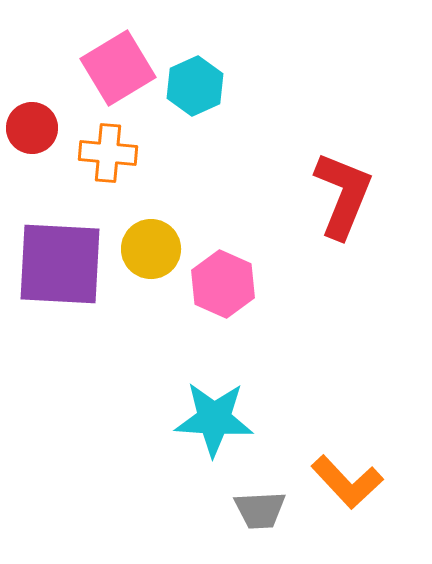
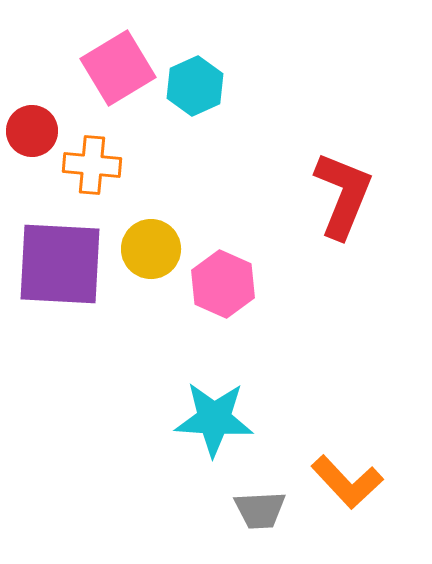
red circle: moved 3 px down
orange cross: moved 16 px left, 12 px down
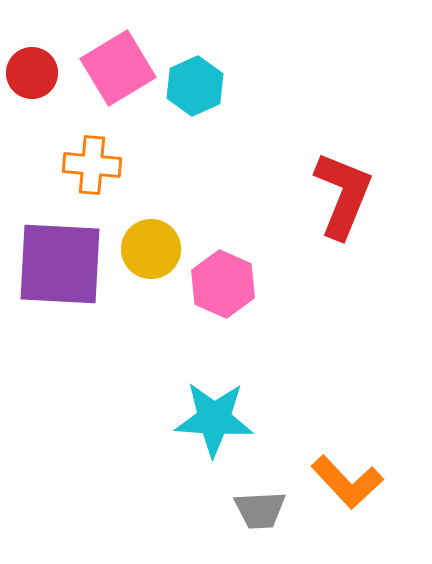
red circle: moved 58 px up
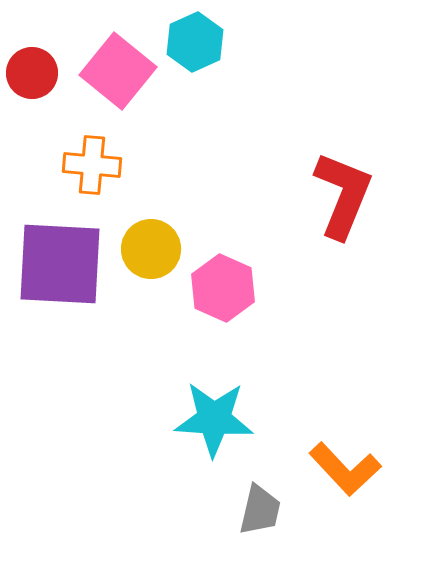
pink square: moved 3 px down; rotated 20 degrees counterclockwise
cyan hexagon: moved 44 px up
pink hexagon: moved 4 px down
orange L-shape: moved 2 px left, 13 px up
gray trapezoid: rotated 74 degrees counterclockwise
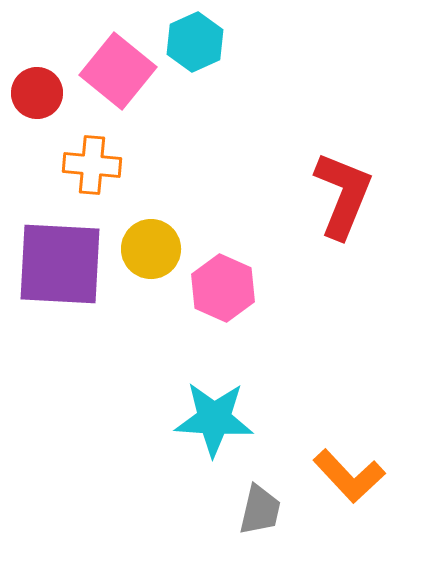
red circle: moved 5 px right, 20 px down
orange L-shape: moved 4 px right, 7 px down
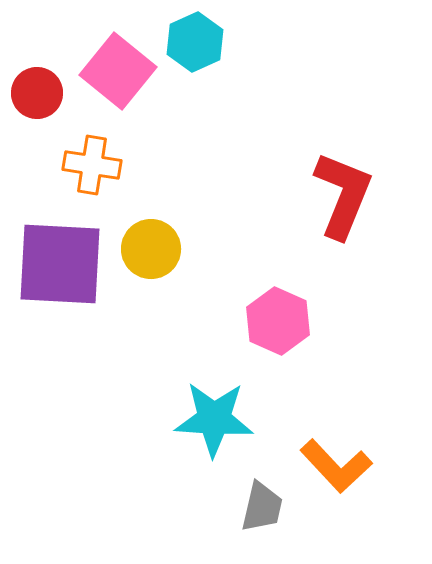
orange cross: rotated 4 degrees clockwise
pink hexagon: moved 55 px right, 33 px down
orange L-shape: moved 13 px left, 10 px up
gray trapezoid: moved 2 px right, 3 px up
